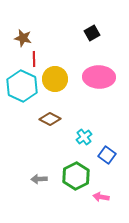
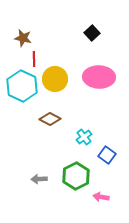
black square: rotated 14 degrees counterclockwise
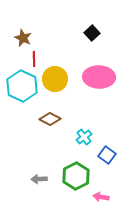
brown star: rotated 12 degrees clockwise
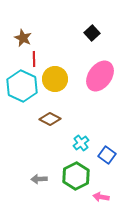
pink ellipse: moved 1 px right, 1 px up; rotated 56 degrees counterclockwise
cyan cross: moved 3 px left, 6 px down
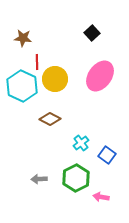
brown star: rotated 18 degrees counterclockwise
red line: moved 3 px right, 3 px down
green hexagon: moved 2 px down
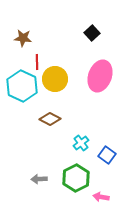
pink ellipse: rotated 16 degrees counterclockwise
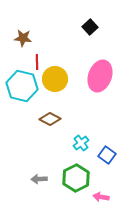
black square: moved 2 px left, 6 px up
cyan hexagon: rotated 12 degrees counterclockwise
